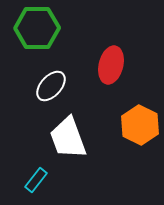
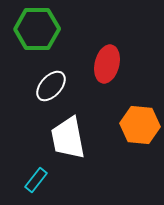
green hexagon: moved 1 px down
red ellipse: moved 4 px left, 1 px up
orange hexagon: rotated 21 degrees counterclockwise
white trapezoid: rotated 9 degrees clockwise
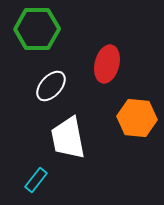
orange hexagon: moved 3 px left, 7 px up
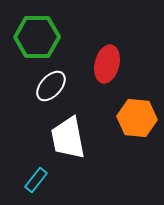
green hexagon: moved 8 px down
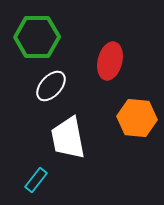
red ellipse: moved 3 px right, 3 px up
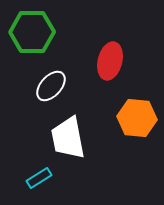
green hexagon: moved 5 px left, 5 px up
cyan rectangle: moved 3 px right, 2 px up; rotated 20 degrees clockwise
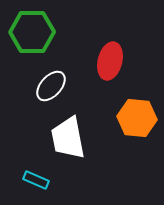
cyan rectangle: moved 3 px left, 2 px down; rotated 55 degrees clockwise
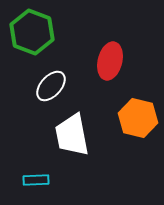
green hexagon: rotated 21 degrees clockwise
orange hexagon: moved 1 px right; rotated 9 degrees clockwise
white trapezoid: moved 4 px right, 3 px up
cyan rectangle: rotated 25 degrees counterclockwise
